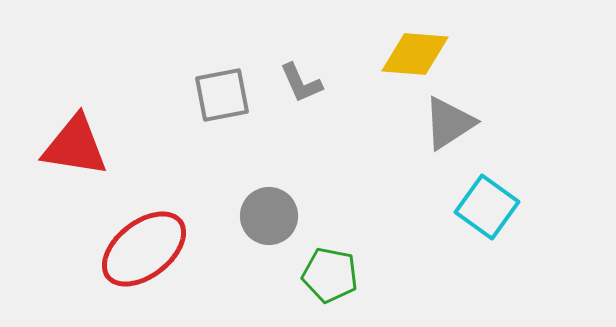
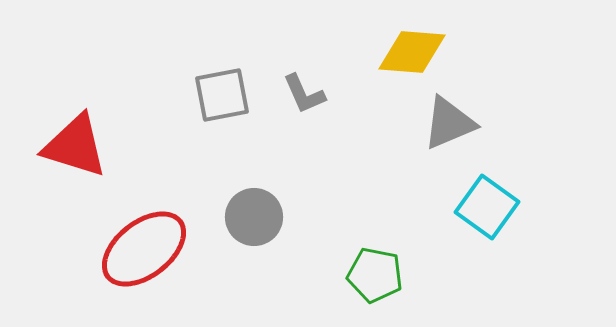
yellow diamond: moved 3 px left, 2 px up
gray L-shape: moved 3 px right, 11 px down
gray triangle: rotated 10 degrees clockwise
red triangle: rotated 8 degrees clockwise
gray circle: moved 15 px left, 1 px down
green pentagon: moved 45 px right
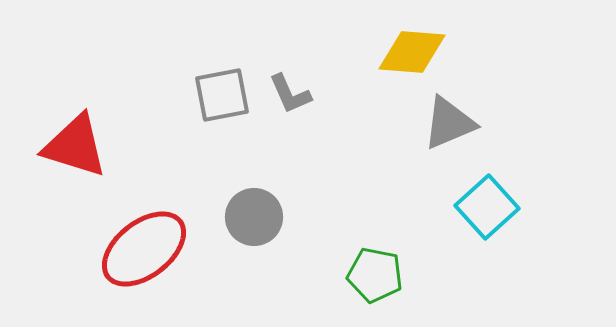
gray L-shape: moved 14 px left
cyan square: rotated 12 degrees clockwise
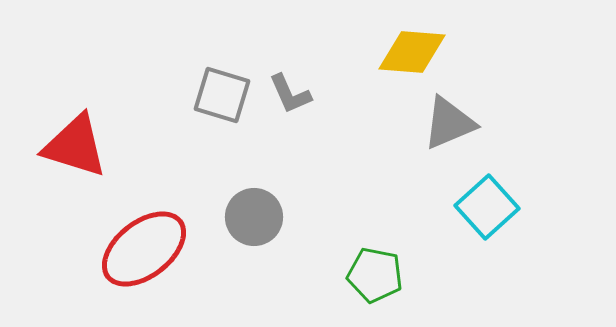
gray square: rotated 28 degrees clockwise
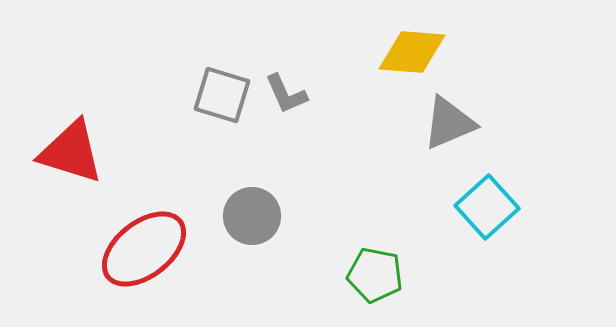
gray L-shape: moved 4 px left
red triangle: moved 4 px left, 6 px down
gray circle: moved 2 px left, 1 px up
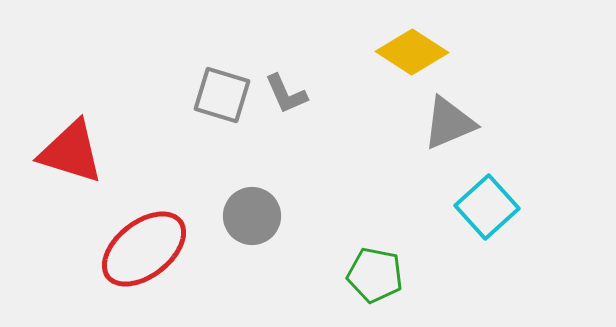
yellow diamond: rotated 28 degrees clockwise
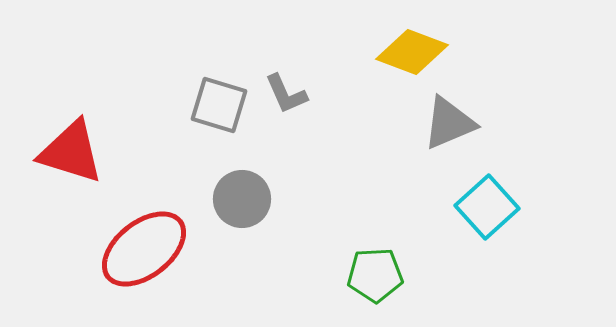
yellow diamond: rotated 12 degrees counterclockwise
gray square: moved 3 px left, 10 px down
gray circle: moved 10 px left, 17 px up
green pentagon: rotated 14 degrees counterclockwise
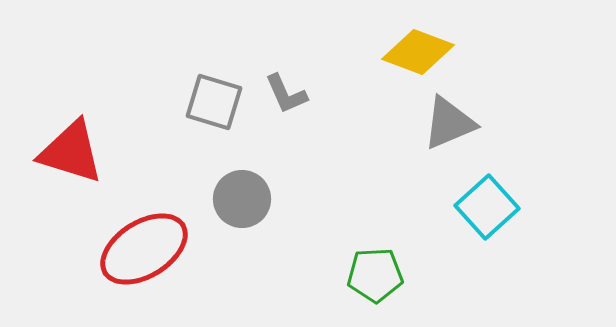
yellow diamond: moved 6 px right
gray square: moved 5 px left, 3 px up
red ellipse: rotated 6 degrees clockwise
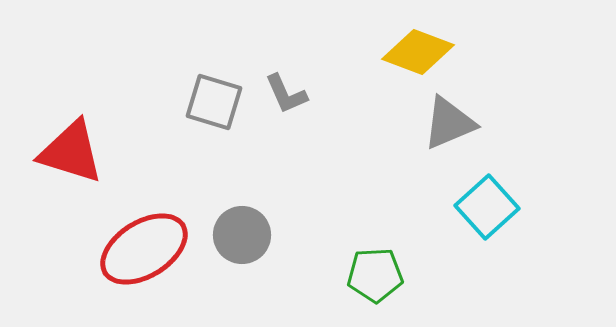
gray circle: moved 36 px down
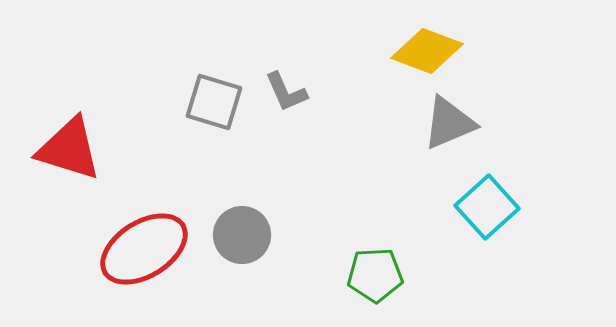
yellow diamond: moved 9 px right, 1 px up
gray L-shape: moved 2 px up
red triangle: moved 2 px left, 3 px up
